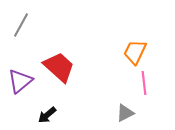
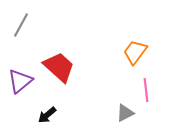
orange trapezoid: rotated 12 degrees clockwise
pink line: moved 2 px right, 7 px down
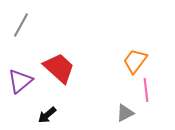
orange trapezoid: moved 9 px down
red trapezoid: moved 1 px down
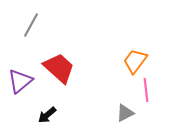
gray line: moved 10 px right
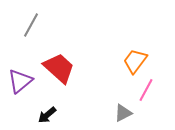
pink line: rotated 35 degrees clockwise
gray triangle: moved 2 px left
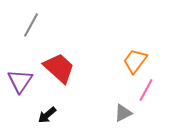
purple triangle: rotated 16 degrees counterclockwise
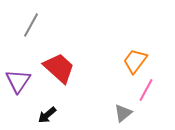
purple triangle: moved 2 px left
gray triangle: rotated 12 degrees counterclockwise
